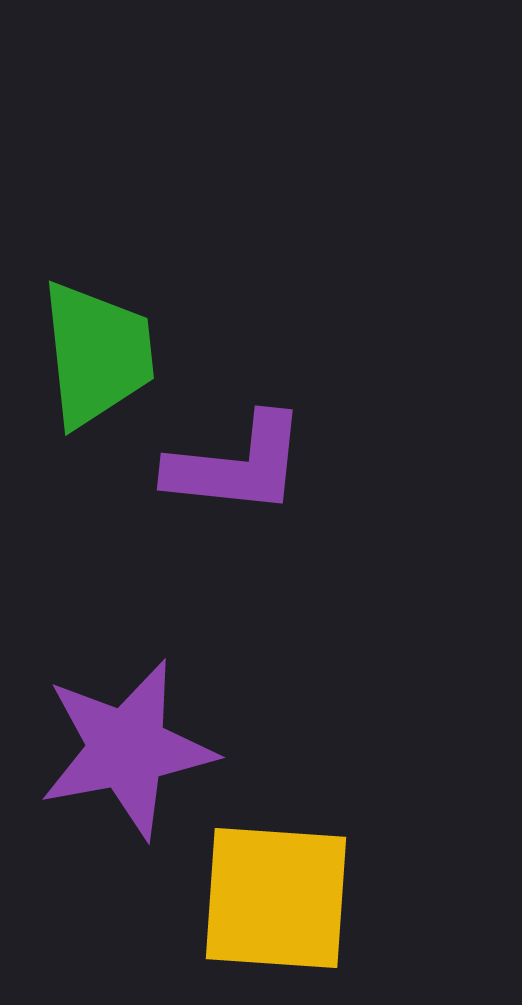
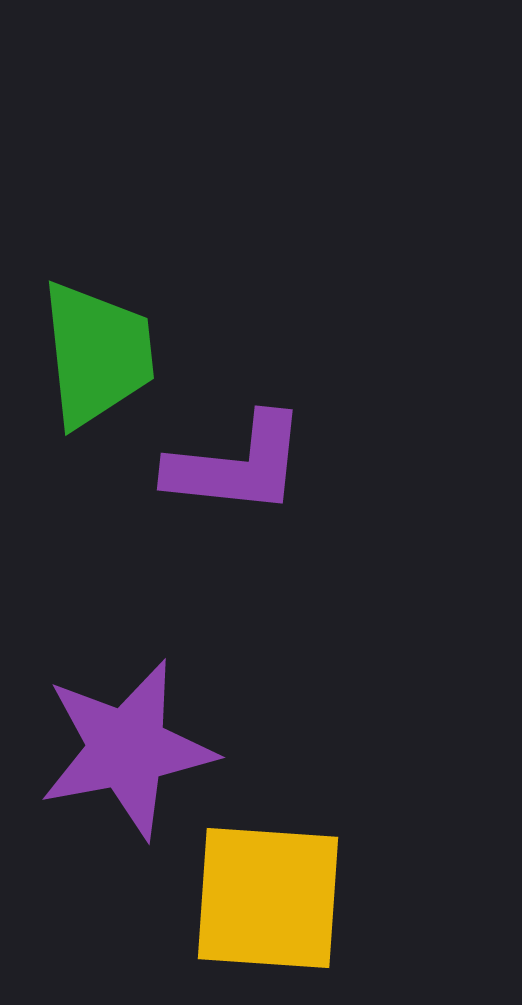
yellow square: moved 8 px left
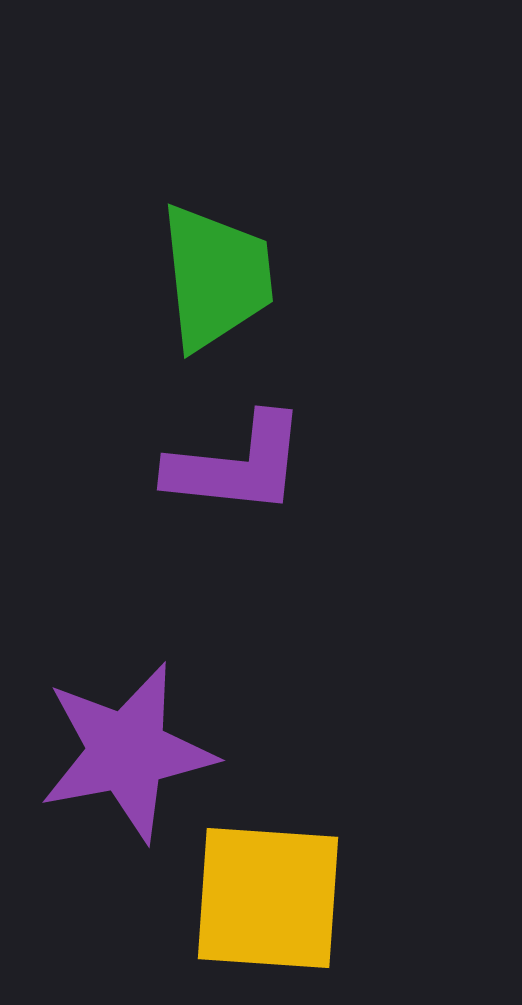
green trapezoid: moved 119 px right, 77 px up
purple star: moved 3 px down
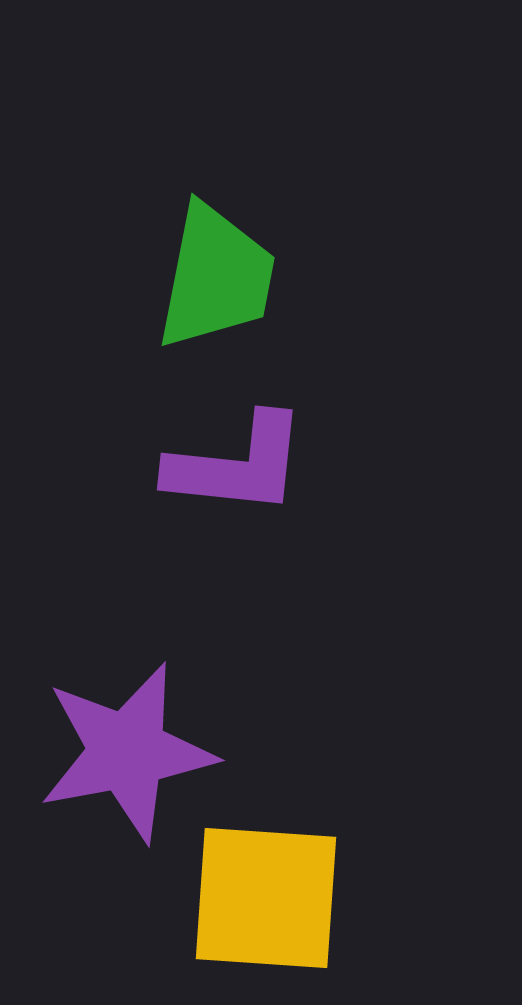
green trapezoid: rotated 17 degrees clockwise
yellow square: moved 2 px left
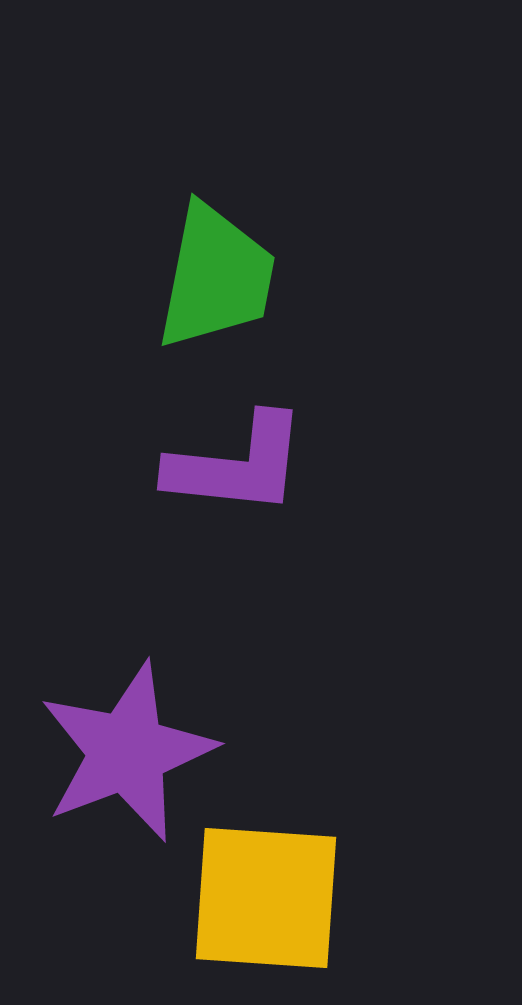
purple star: rotated 10 degrees counterclockwise
